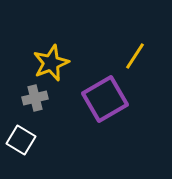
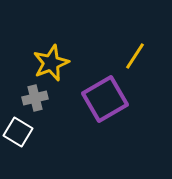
white square: moved 3 px left, 8 px up
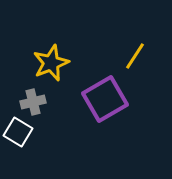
gray cross: moved 2 px left, 4 px down
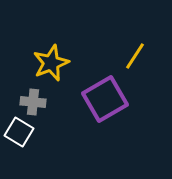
gray cross: rotated 20 degrees clockwise
white square: moved 1 px right
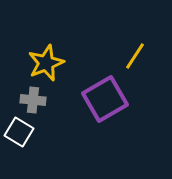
yellow star: moved 5 px left
gray cross: moved 2 px up
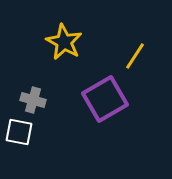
yellow star: moved 18 px right, 21 px up; rotated 21 degrees counterclockwise
gray cross: rotated 10 degrees clockwise
white square: rotated 20 degrees counterclockwise
